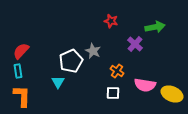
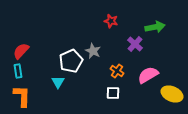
pink semicircle: moved 3 px right, 10 px up; rotated 140 degrees clockwise
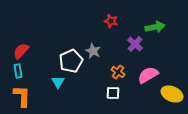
orange cross: moved 1 px right, 1 px down
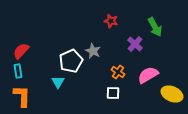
green arrow: rotated 72 degrees clockwise
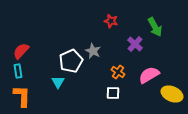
pink semicircle: moved 1 px right
